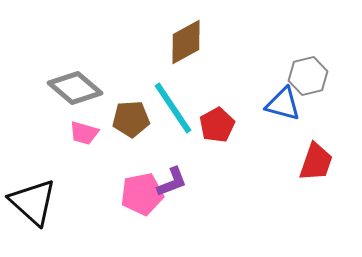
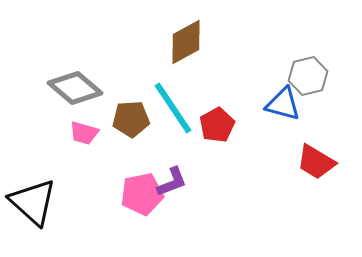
red trapezoid: rotated 102 degrees clockwise
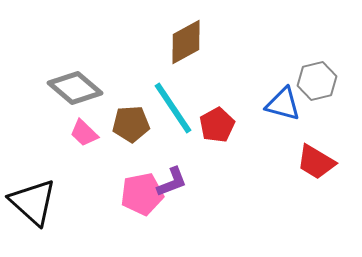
gray hexagon: moved 9 px right, 5 px down
brown pentagon: moved 5 px down
pink trapezoid: rotated 28 degrees clockwise
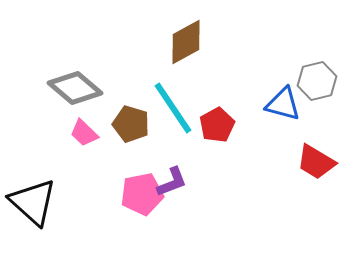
brown pentagon: rotated 21 degrees clockwise
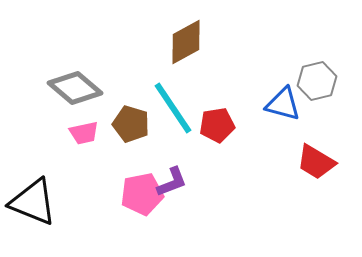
red pentagon: rotated 20 degrees clockwise
pink trapezoid: rotated 56 degrees counterclockwise
black triangle: rotated 20 degrees counterclockwise
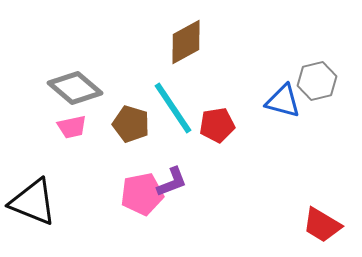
blue triangle: moved 3 px up
pink trapezoid: moved 12 px left, 6 px up
red trapezoid: moved 6 px right, 63 px down
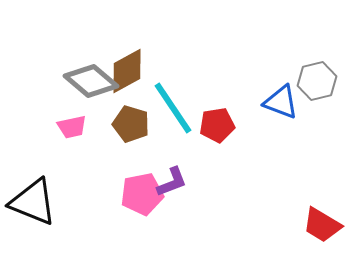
brown diamond: moved 59 px left, 29 px down
gray diamond: moved 16 px right, 7 px up
blue triangle: moved 2 px left, 1 px down; rotated 6 degrees clockwise
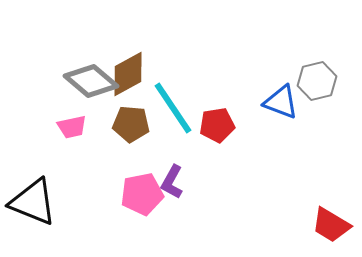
brown diamond: moved 1 px right, 3 px down
brown pentagon: rotated 12 degrees counterclockwise
purple L-shape: rotated 140 degrees clockwise
red trapezoid: moved 9 px right
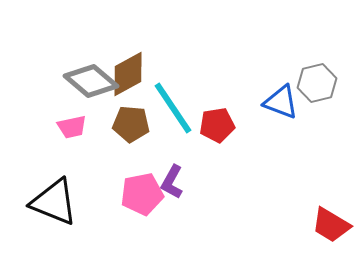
gray hexagon: moved 2 px down
black triangle: moved 21 px right
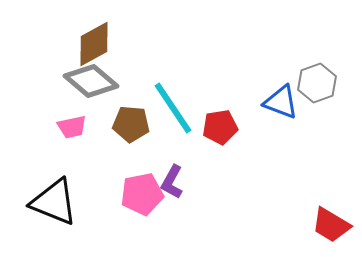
brown diamond: moved 34 px left, 30 px up
gray hexagon: rotated 6 degrees counterclockwise
red pentagon: moved 3 px right, 2 px down
